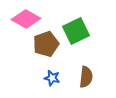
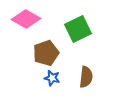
green square: moved 2 px right, 2 px up
brown pentagon: moved 9 px down
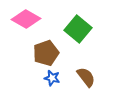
green square: rotated 24 degrees counterclockwise
brown semicircle: rotated 45 degrees counterclockwise
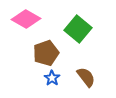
blue star: rotated 21 degrees clockwise
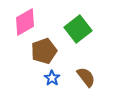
pink diamond: moved 1 px left, 3 px down; rotated 60 degrees counterclockwise
green square: rotated 12 degrees clockwise
brown pentagon: moved 2 px left, 2 px up
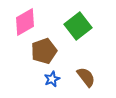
green square: moved 3 px up
blue star: moved 1 px down; rotated 14 degrees clockwise
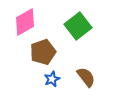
brown pentagon: moved 1 px left, 1 px down
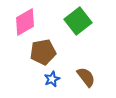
green square: moved 5 px up
brown pentagon: rotated 10 degrees clockwise
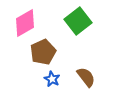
pink diamond: moved 1 px down
brown pentagon: rotated 15 degrees counterclockwise
blue star: rotated 21 degrees counterclockwise
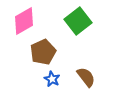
pink diamond: moved 1 px left, 2 px up
